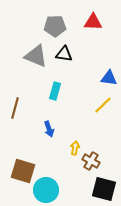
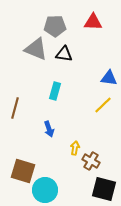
gray triangle: moved 7 px up
cyan circle: moved 1 px left
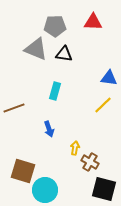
brown line: moved 1 px left; rotated 55 degrees clockwise
brown cross: moved 1 px left, 1 px down
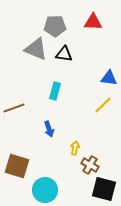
brown cross: moved 3 px down
brown square: moved 6 px left, 5 px up
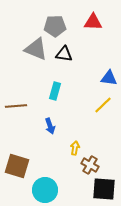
brown line: moved 2 px right, 2 px up; rotated 15 degrees clockwise
blue arrow: moved 1 px right, 3 px up
black square: rotated 10 degrees counterclockwise
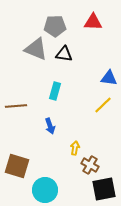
black square: rotated 15 degrees counterclockwise
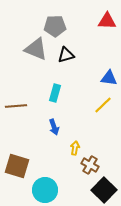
red triangle: moved 14 px right, 1 px up
black triangle: moved 2 px right, 1 px down; rotated 24 degrees counterclockwise
cyan rectangle: moved 2 px down
blue arrow: moved 4 px right, 1 px down
black square: moved 1 px down; rotated 35 degrees counterclockwise
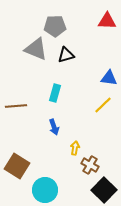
brown square: rotated 15 degrees clockwise
